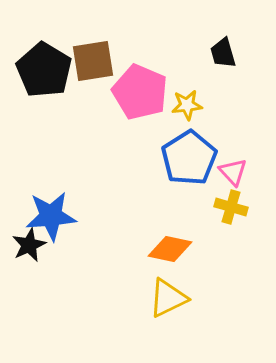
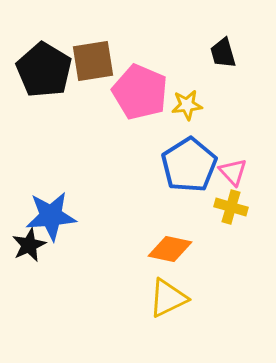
blue pentagon: moved 7 px down
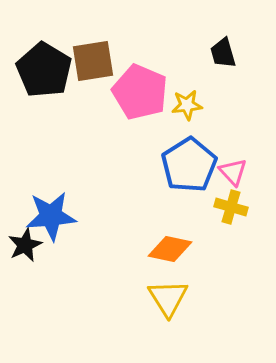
black star: moved 4 px left
yellow triangle: rotated 36 degrees counterclockwise
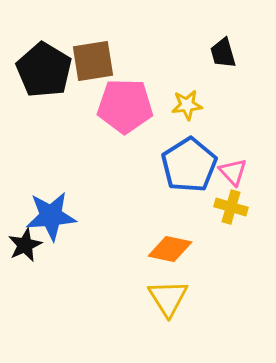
pink pentagon: moved 15 px left, 14 px down; rotated 22 degrees counterclockwise
